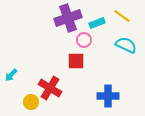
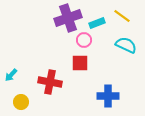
red square: moved 4 px right, 2 px down
red cross: moved 6 px up; rotated 20 degrees counterclockwise
yellow circle: moved 10 px left
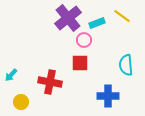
purple cross: rotated 20 degrees counterclockwise
cyan semicircle: moved 20 px down; rotated 120 degrees counterclockwise
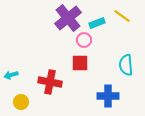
cyan arrow: rotated 32 degrees clockwise
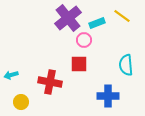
red square: moved 1 px left, 1 px down
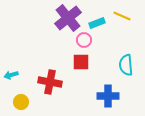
yellow line: rotated 12 degrees counterclockwise
red square: moved 2 px right, 2 px up
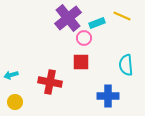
pink circle: moved 2 px up
yellow circle: moved 6 px left
